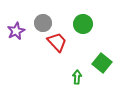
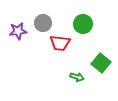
purple star: moved 2 px right; rotated 18 degrees clockwise
red trapezoid: moved 3 px right, 1 px down; rotated 140 degrees clockwise
green square: moved 1 px left
green arrow: rotated 104 degrees clockwise
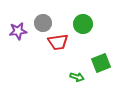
red trapezoid: moved 2 px left, 1 px up; rotated 15 degrees counterclockwise
green square: rotated 30 degrees clockwise
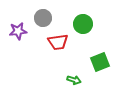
gray circle: moved 5 px up
green square: moved 1 px left, 1 px up
green arrow: moved 3 px left, 3 px down
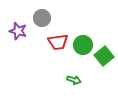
gray circle: moved 1 px left
green circle: moved 21 px down
purple star: rotated 24 degrees clockwise
green square: moved 4 px right, 6 px up; rotated 18 degrees counterclockwise
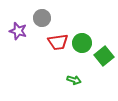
green circle: moved 1 px left, 2 px up
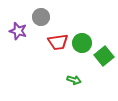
gray circle: moved 1 px left, 1 px up
